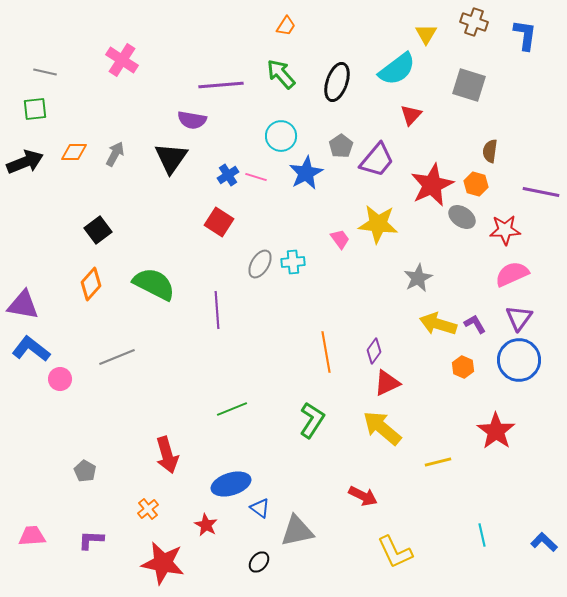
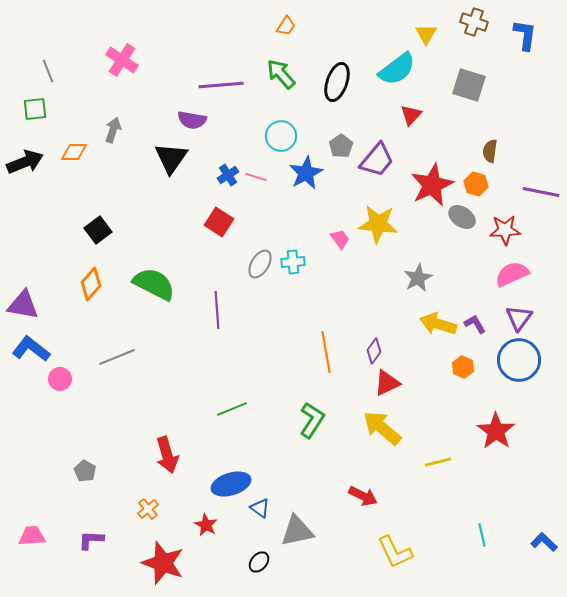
gray line at (45, 72): moved 3 px right, 1 px up; rotated 55 degrees clockwise
gray arrow at (115, 154): moved 2 px left, 24 px up; rotated 10 degrees counterclockwise
red star at (163, 563): rotated 9 degrees clockwise
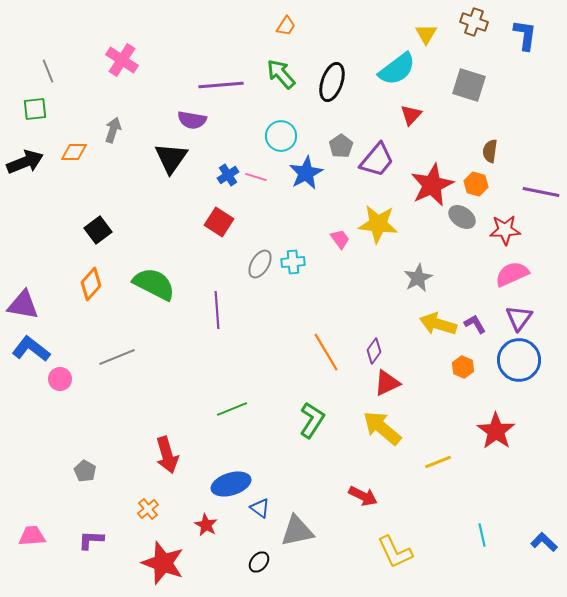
black ellipse at (337, 82): moved 5 px left
orange line at (326, 352): rotated 21 degrees counterclockwise
yellow line at (438, 462): rotated 8 degrees counterclockwise
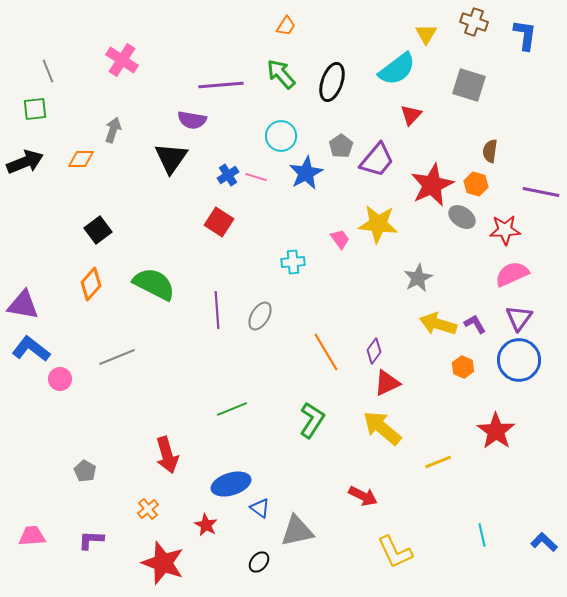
orange diamond at (74, 152): moved 7 px right, 7 px down
gray ellipse at (260, 264): moved 52 px down
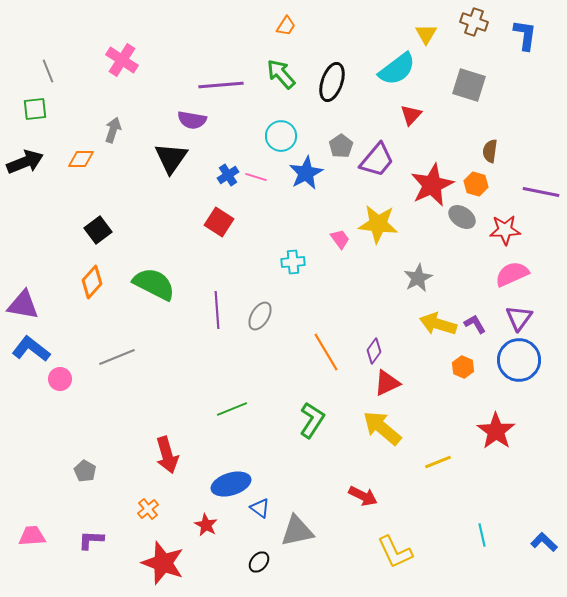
orange diamond at (91, 284): moved 1 px right, 2 px up
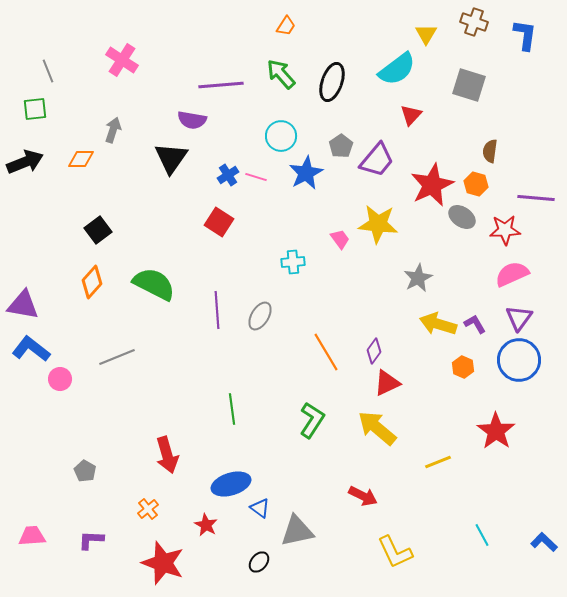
purple line at (541, 192): moved 5 px left, 6 px down; rotated 6 degrees counterclockwise
green line at (232, 409): rotated 76 degrees counterclockwise
yellow arrow at (382, 428): moved 5 px left
cyan line at (482, 535): rotated 15 degrees counterclockwise
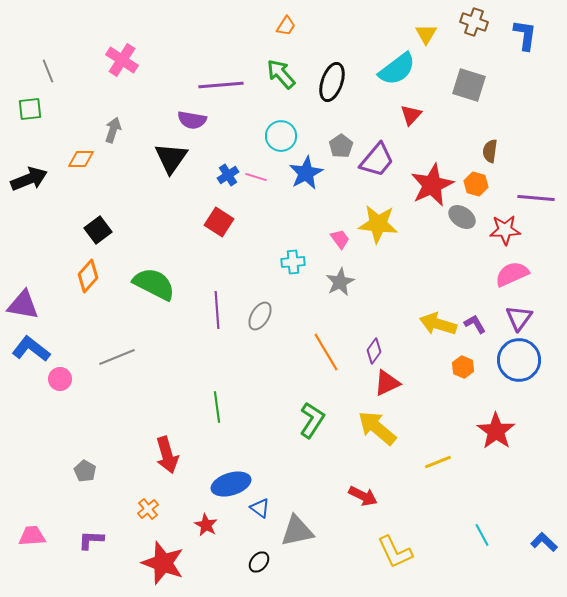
green square at (35, 109): moved 5 px left
black arrow at (25, 162): moved 4 px right, 17 px down
gray star at (418, 278): moved 78 px left, 4 px down
orange diamond at (92, 282): moved 4 px left, 6 px up
green line at (232, 409): moved 15 px left, 2 px up
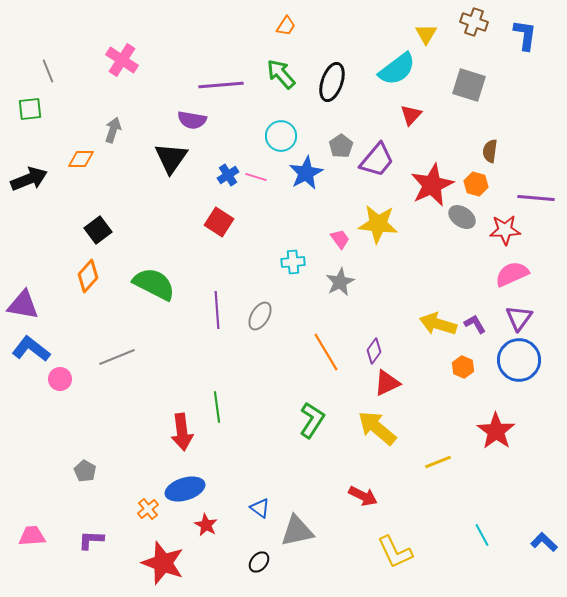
red arrow at (167, 455): moved 15 px right, 23 px up; rotated 9 degrees clockwise
blue ellipse at (231, 484): moved 46 px left, 5 px down
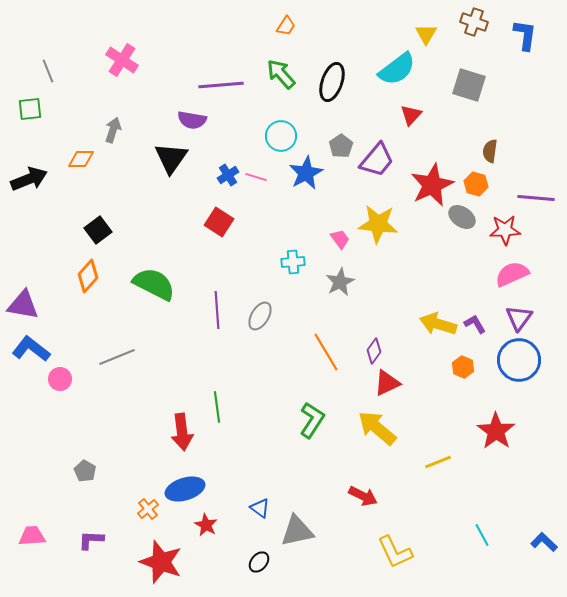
red star at (163, 563): moved 2 px left, 1 px up
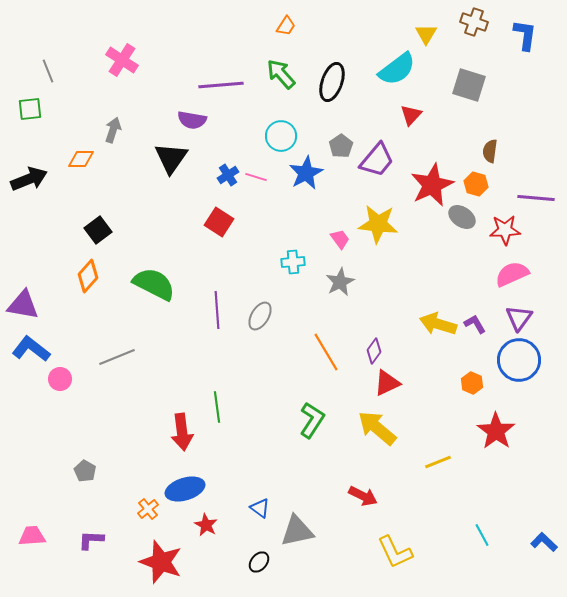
orange hexagon at (463, 367): moved 9 px right, 16 px down
